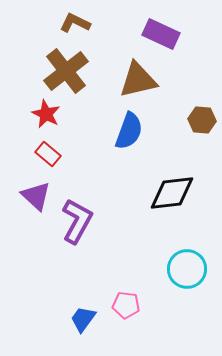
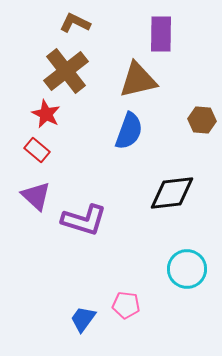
purple rectangle: rotated 66 degrees clockwise
red rectangle: moved 11 px left, 4 px up
purple L-shape: moved 7 px right, 1 px up; rotated 78 degrees clockwise
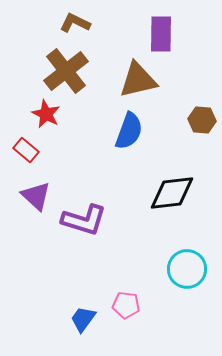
red rectangle: moved 11 px left
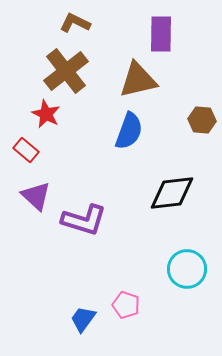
pink pentagon: rotated 12 degrees clockwise
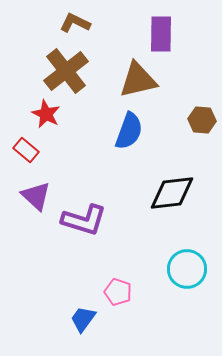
pink pentagon: moved 8 px left, 13 px up
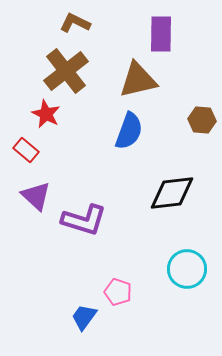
blue trapezoid: moved 1 px right, 2 px up
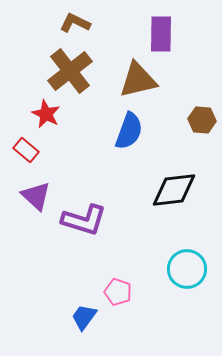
brown cross: moved 4 px right
black diamond: moved 2 px right, 3 px up
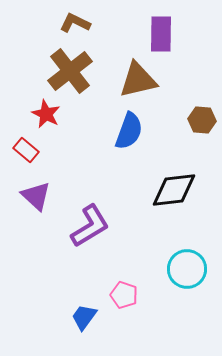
purple L-shape: moved 6 px right, 6 px down; rotated 48 degrees counterclockwise
pink pentagon: moved 6 px right, 3 px down
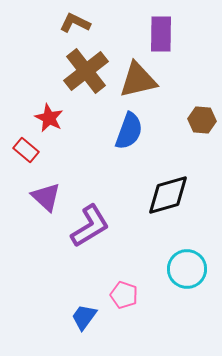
brown cross: moved 16 px right
red star: moved 3 px right, 4 px down
black diamond: moved 6 px left, 5 px down; rotated 9 degrees counterclockwise
purple triangle: moved 10 px right, 1 px down
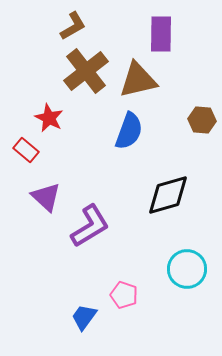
brown L-shape: moved 2 px left, 3 px down; rotated 124 degrees clockwise
